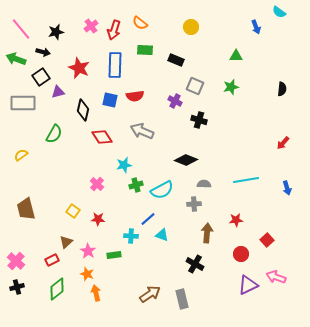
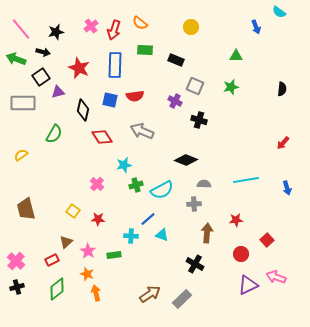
gray rectangle at (182, 299): rotated 60 degrees clockwise
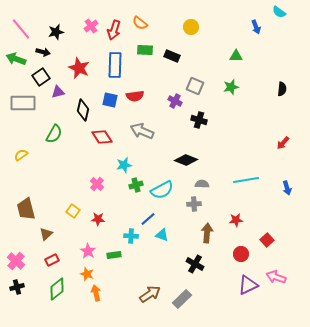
black rectangle at (176, 60): moved 4 px left, 4 px up
gray semicircle at (204, 184): moved 2 px left
brown triangle at (66, 242): moved 20 px left, 8 px up
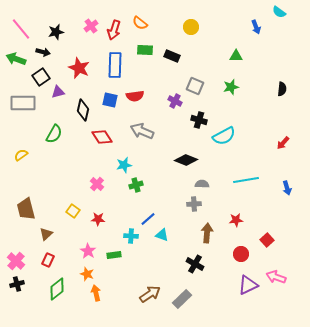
cyan semicircle at (162, 190): moved 62 px right, 54 px up
red rectangle at (52, 260): moved 4 px left; rotated 40 degrees counterclockwise
black cross at (17, 287): moved 3 px up
